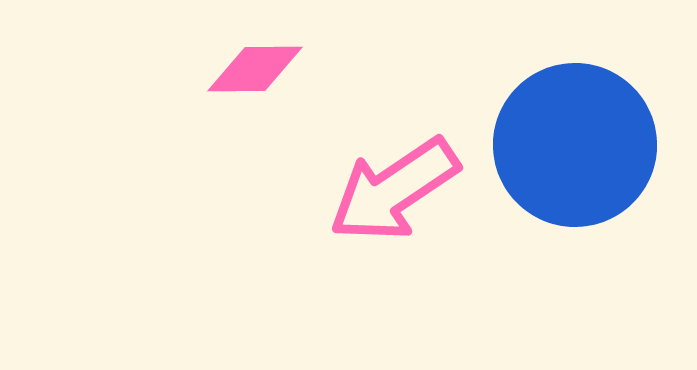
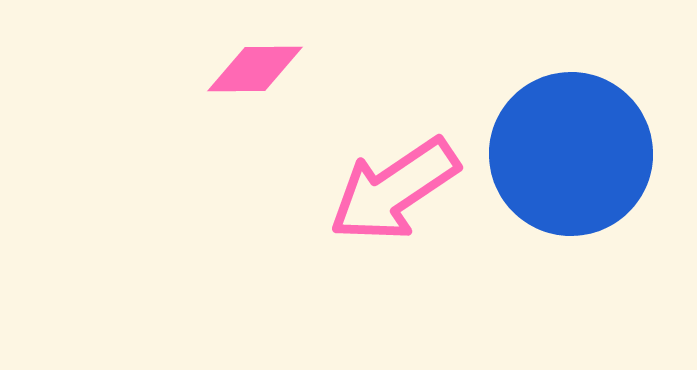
blue circle: moved 4 px left, 9 px down
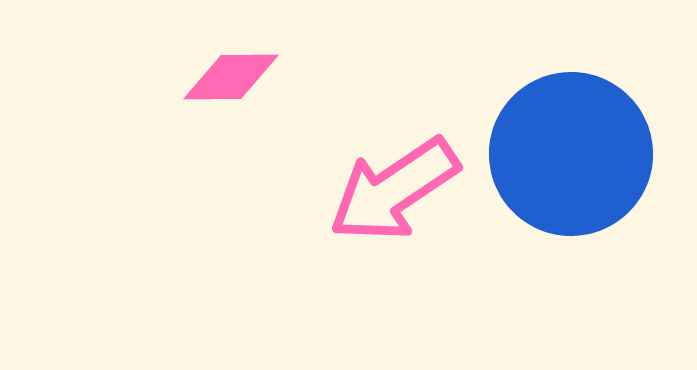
pink diamond: moved 24 px left, 8 px down
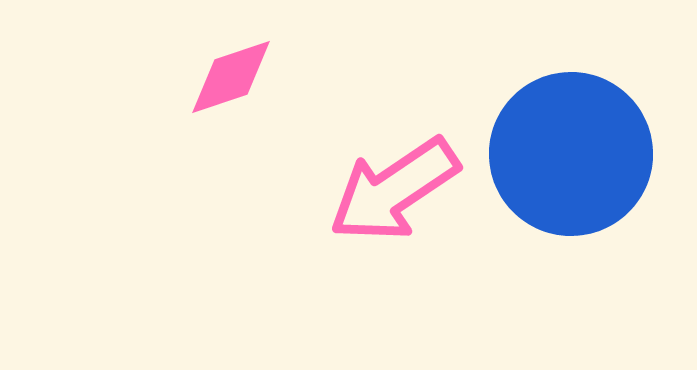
pink diamond: rotated 18 degrees counterclockwise
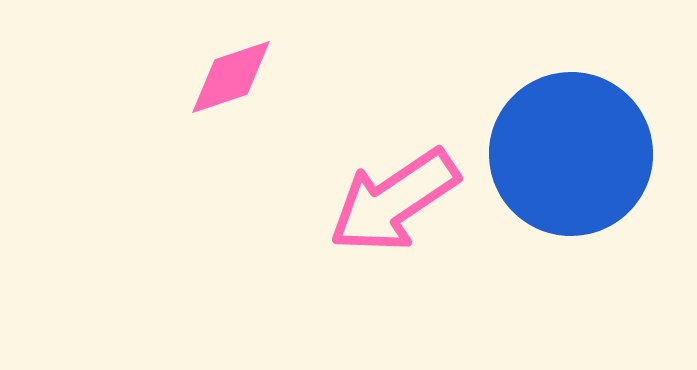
pink arrow: moved 11 px down
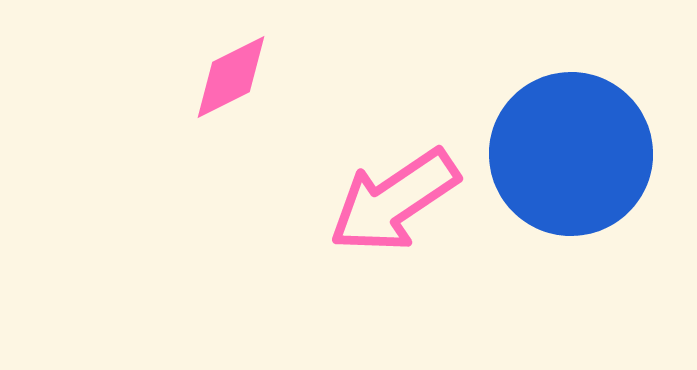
pink diamond: rotated 8 degrees counterclockwise
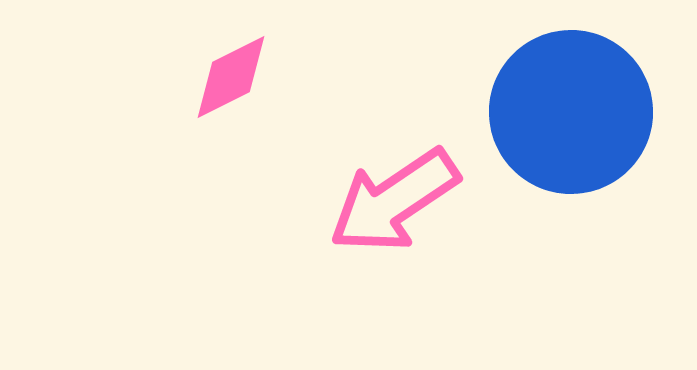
blue circle: moved 42 px up
